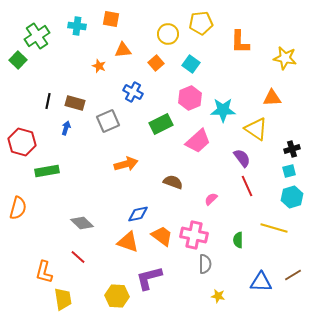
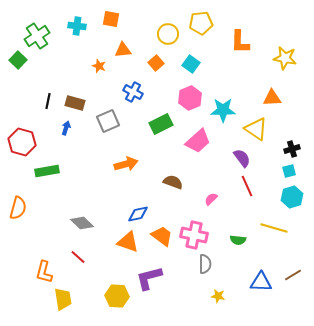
green semicircle at (238, 240): rotated 84 degrees counterclockwise
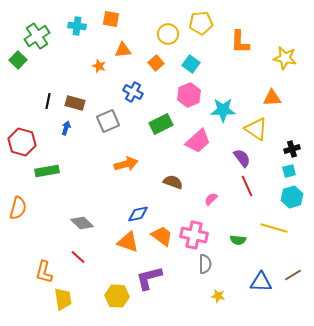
pink hexagon at (190, 98): moved 1 px left, 3 px up
